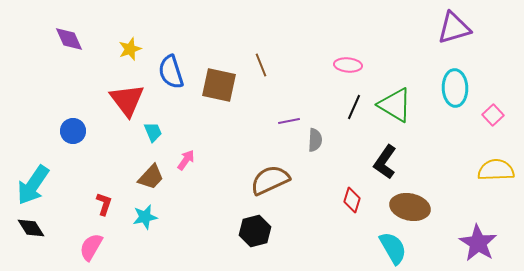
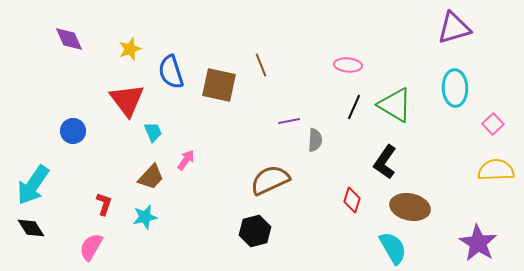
pink square: moved 9 px down
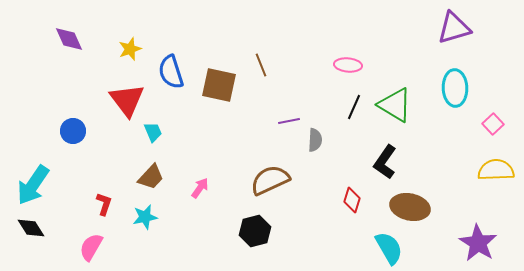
pink arrow: moved 14 px right, 28 px down
cyan semicircle: moved 4 px left
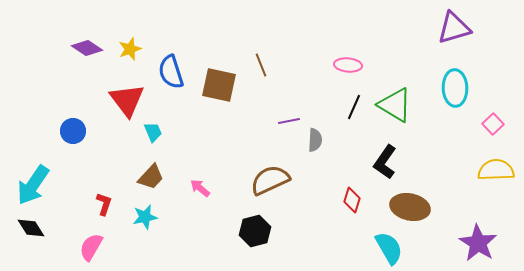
purple diamond: moved 18 px right, 9 px down; rotated 32 degrees counterclockwise
pink arrow: rotated 85 degrees counterclockwise
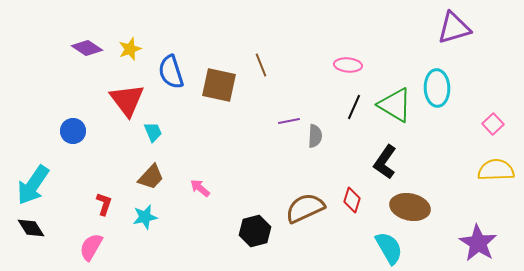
cyan ellipse: moved 18 px left
gray semicircle: moved 4 px up
brown semicircle: moved 35 px right, 28 px down
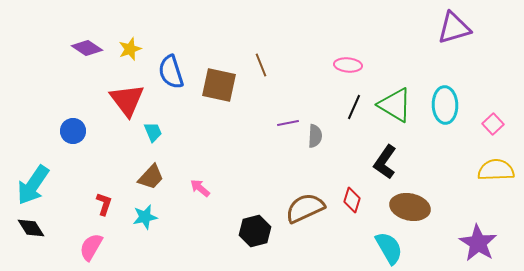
cyan ellipse: moved 8 px right, 17 px down
purple line: moved 1 px left, 2 px down
